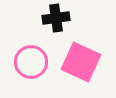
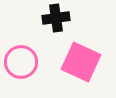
pink circle: moved 10 px left
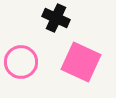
black cross: rotated 32 degrees clockwise
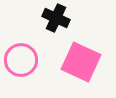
pink circle: moved 2 px up
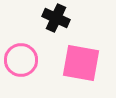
pink square: moved 1 px down; rotated 15 degrees counterclockwise
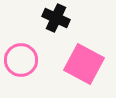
pink square: moved 3 px right, 1 px down; rotated 18 degrees clockwise
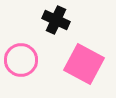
black cross: moved 2 px down
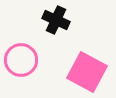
pink square: moved 3 px right, 8 px down
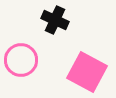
black cross: moved 1 px left
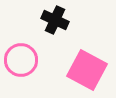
pink square: moved 2 px up
